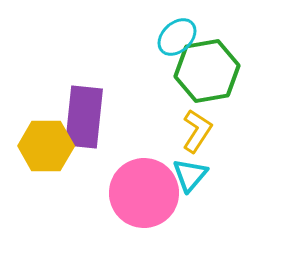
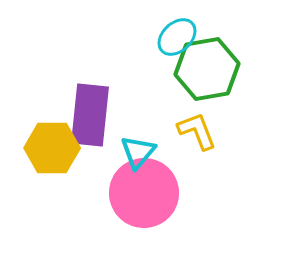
green hexagon: moved 2 px up
purple rectangle: moved 6 px right, 2 px up
yellow L-shape: rotated 54 degrees counterclockwise
yellow hexagon: moved 6 px right, 2 px down
cyan triangle: moved 52 px left, 23 px up
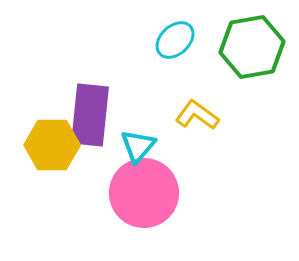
cyan ellipse: moved 2 px left, 3 px down
green hexagon: moved 45 px right, 22 px up
yellow L-shape: moved 16 px up; rotated 33 degrees counterclockwise
yellow hexagon: moved 3 px up
cyan triangle: moved 6 px up
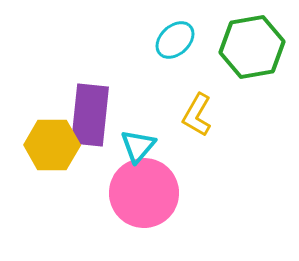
yellow L-shape: rotated 96 degrees counterclockwise
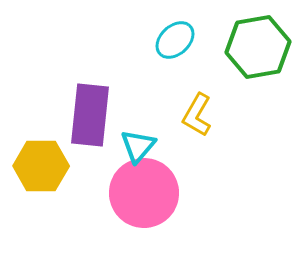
green hexagon: moved 6 px right
yellow hexagon: moved 11 px left, 21 px down
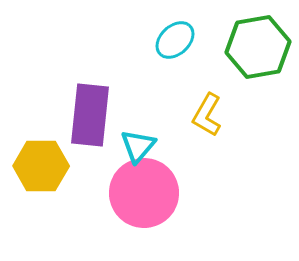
yellow L-shape: moved 10 px right
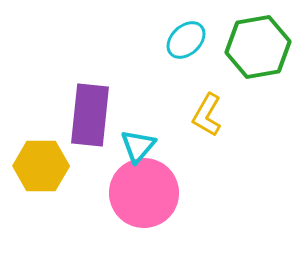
cyan ellipse: moved 11 px right
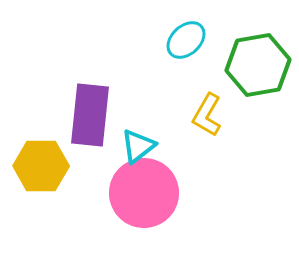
green hexagon: moved 18 px down
cyan triangle: rotated 12 degrees clockwise
